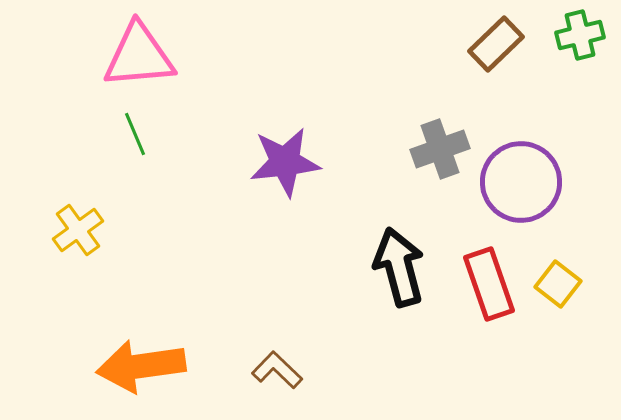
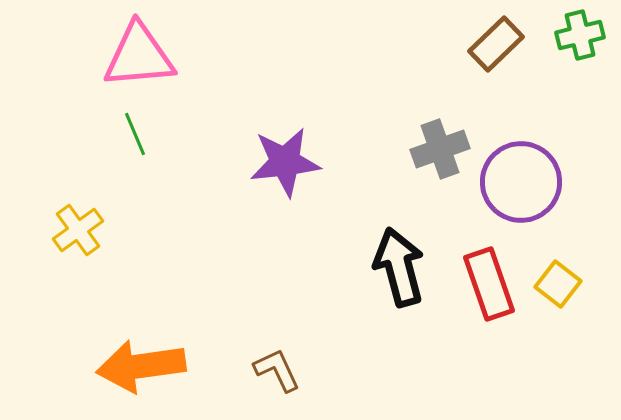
brown L-shape: rotated 21 degrees clockwise
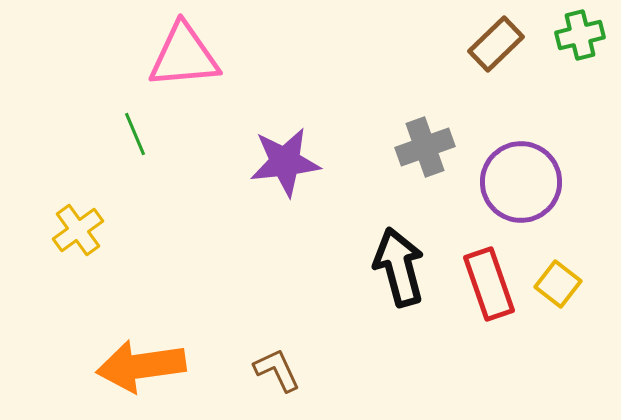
pink triangle: moved 45 px right
gray cross: moved 15 px left, 2 px up
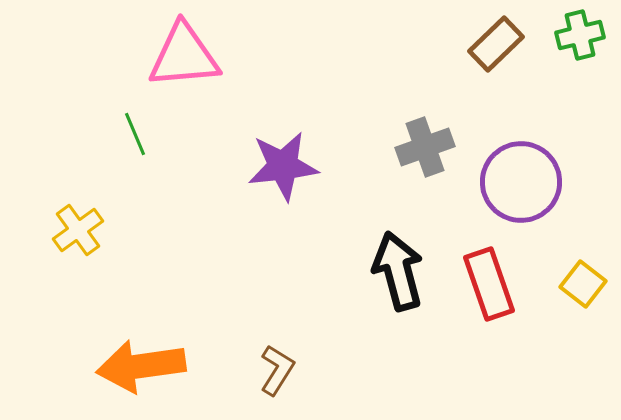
purple star: moved 2 px left, 4 px down
black arrow: moved 1 px left, 4 px down
yellow square: moved 25 px right
brown L-shape: rotated 57 degrees clockwise
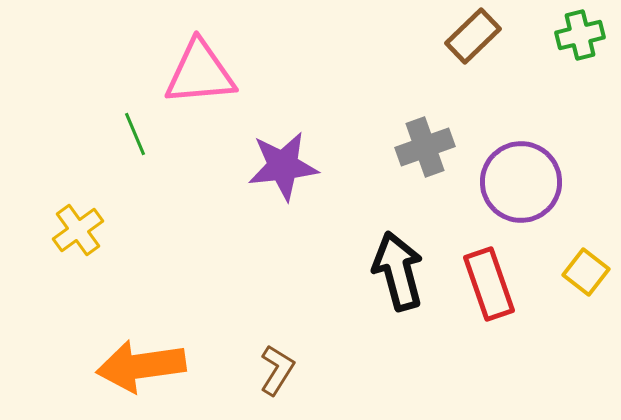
brown rectangle: moved 23 px left, 8 px up
pink triangle: moved 16 px right, 17 px down
yellow square: moved 3 px right, 12 px up
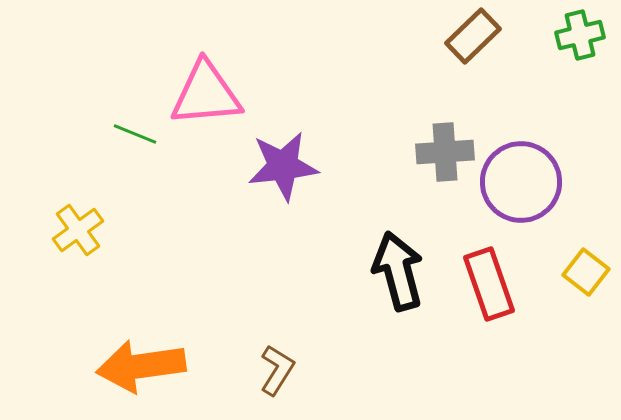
pink triangle: moved 6 px right, 21 px down
green line: rotated 45 degrees counterclockwise
gray cross: moved 20 px right, 5 px down; rotated 16 degrees clockwise
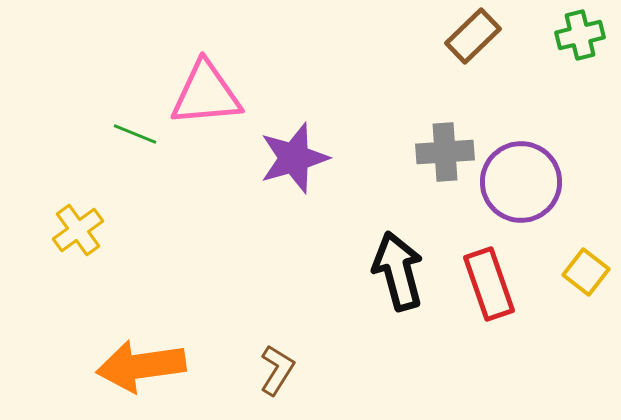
purple star: moved 11 px right, 8 px up; rotated 10 degrees counterclockwise
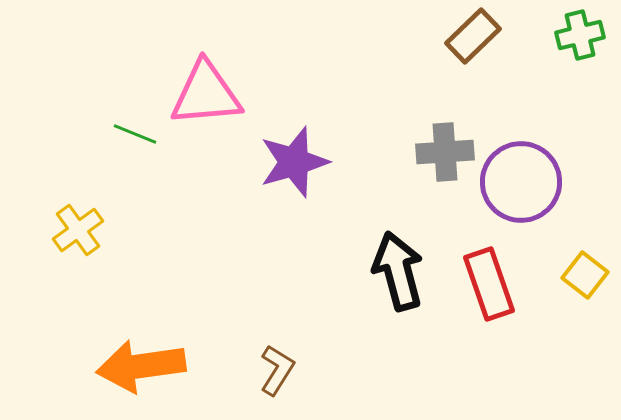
purple star: moved 4 px down
yellow square: moved 1 px left, 3 px down
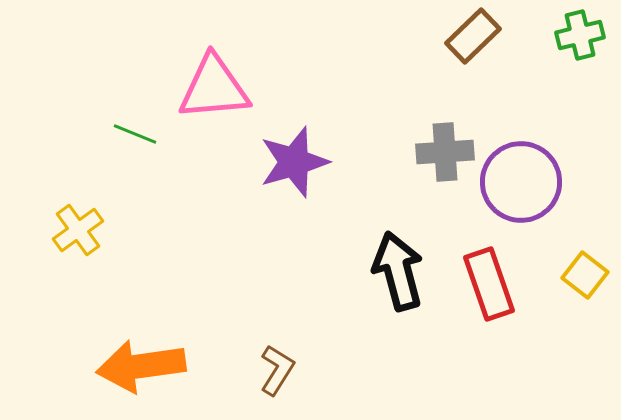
pink triangle: moved 8 px right, 6 px up
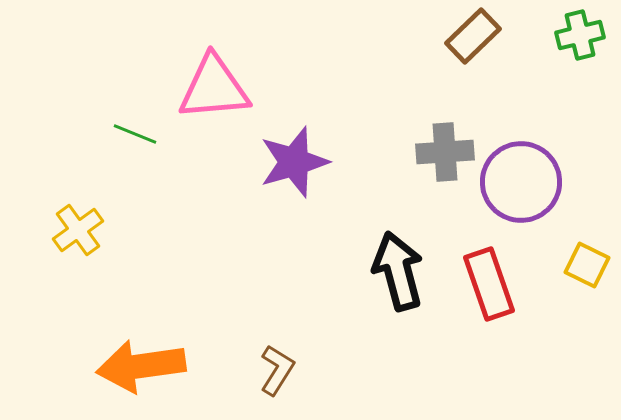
yellow square: moved 2 px right, 10 px up; rotated 12 degrees counterclockwise
